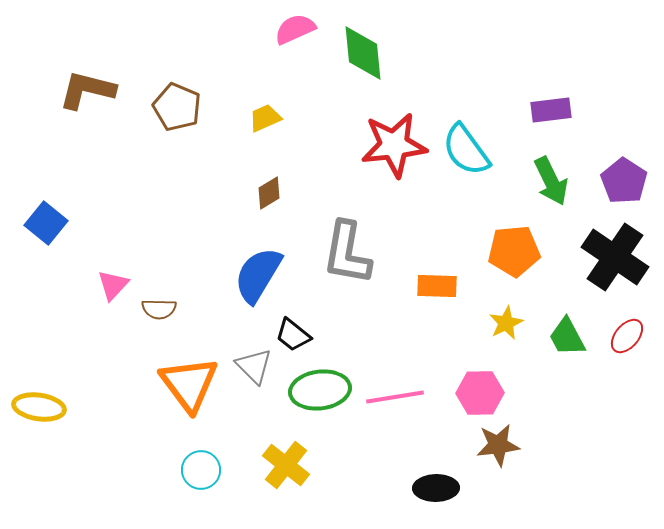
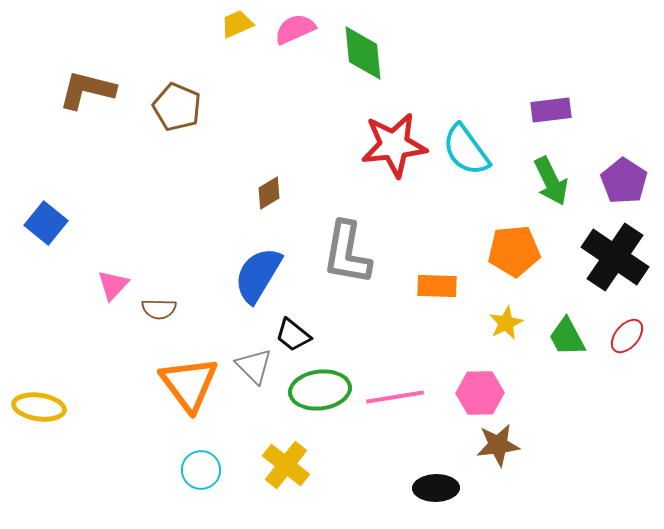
yellow trapezoid: moved 28 px left, 94 px up
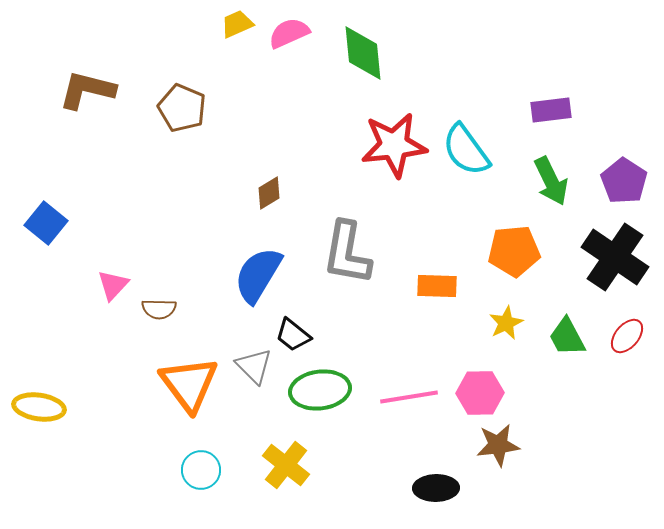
pink semicircle: moved 6 px left, 4 px down
brown pentagon: moved 5 px right, 1 px down
pink line: moved 14 px right
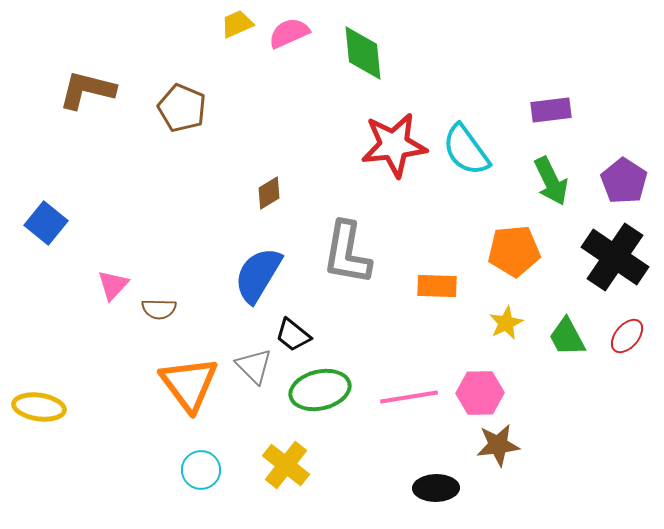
green ellipse: rotated 6 degrees counterclockwise
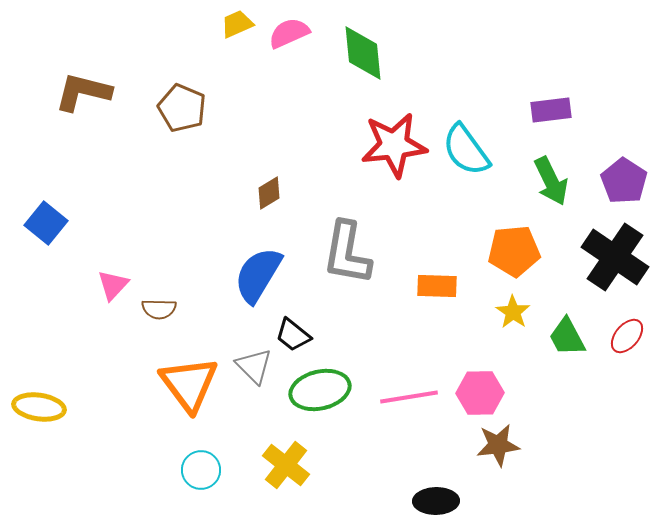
brown L-shape: moved 4 px left, 2 px down
yellow star: moved 7 px right, 11 px up; rotated 12 degrees counterclockwise
black ellipse: moved 13 px down
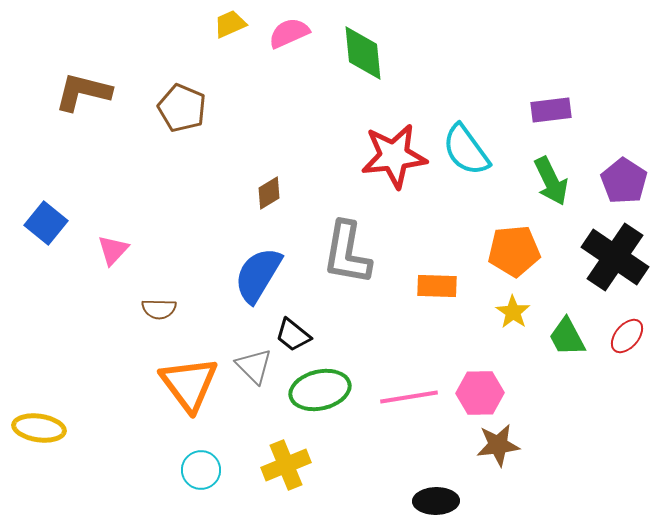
yellow trapezoid: moved 7 px left
red star: moved 11 px down
pink triangle: moved 35 px up
yellow ellipse: moved 21 px down
yellow cross: rotated 30 degrees clockwise
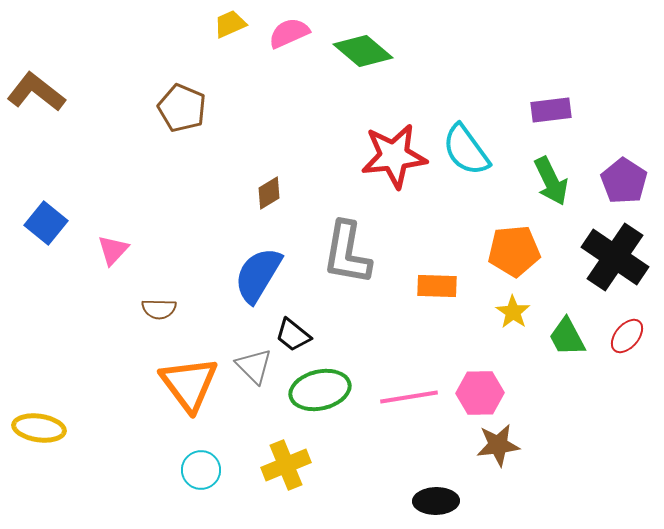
green diamond: moved 2 px up; rotated 44 degrees counterclockwise
brown L-shape: moved 47 px left; rotated 24 degrees clockwise
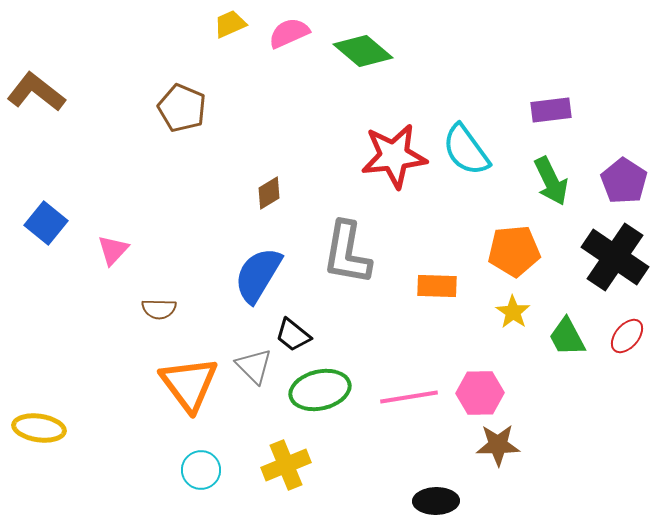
brown star: rotated 6 degrees clockwise
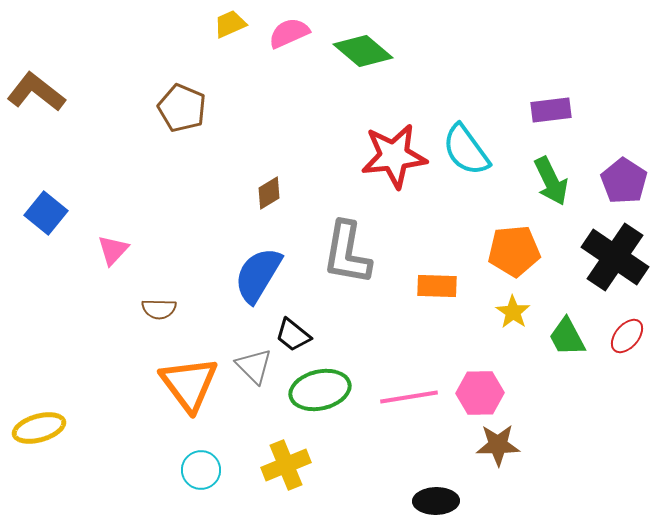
blue square: moved 10 px up
yellow ellipse: rotated 24 degrees counterclockwise
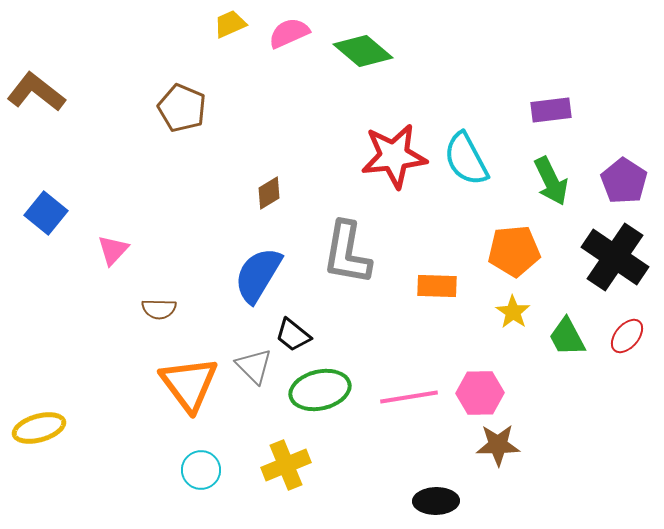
cyan semicircle: moved 9 px down; rotated 8 degrees clockwise
